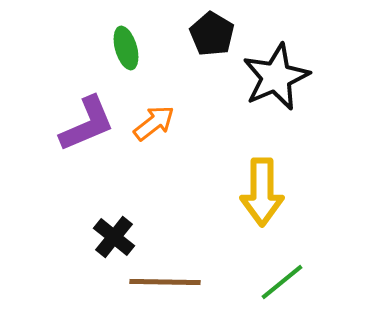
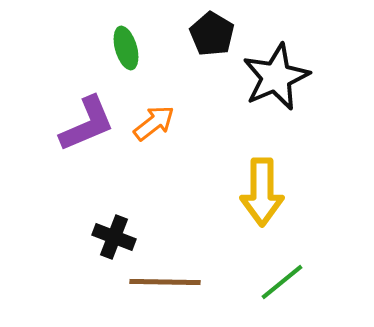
black cross: rotated 18 degrees counterclockwise
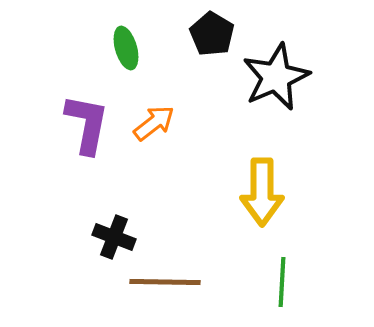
purple L-shape: rotated 56 degrees counterclockwise
green line: rotated 48 degrees counterclockwise
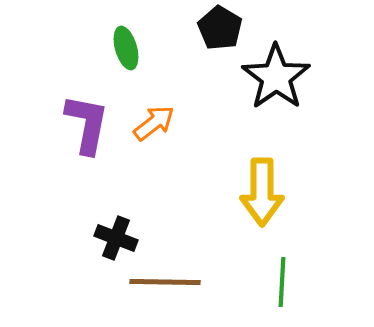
black pentagon: moved 8 px right, 6 px up
black star: rotated 12 degrees counterclockwise
black cross: moved 2 px right, 1 px down
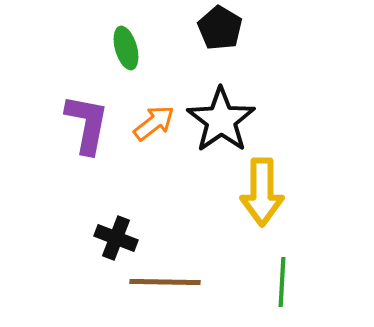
black star: moved 55 px left, 43 px down
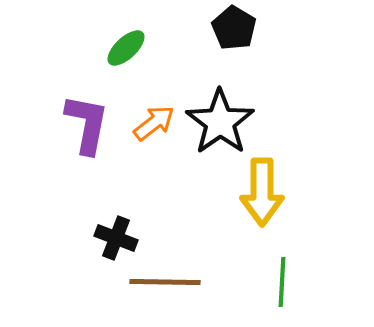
black pentagon: moved 14 px right
green ellipse: rotated 63 degrees clockwise
black star: moved 1 px left, 2 px down
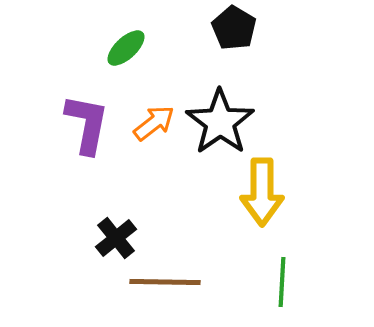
black cross: rotated 30 degrees clockwise
